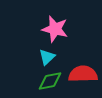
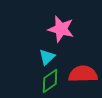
pink star: moved 6 px right
green diamond: rotated 25 degrees counterclockwise
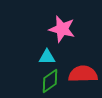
pink star: moved 1 px right
cyan triangle: rotated 42 degrees clockwise
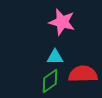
pink star: moved 7 px up
cyan triangle: moved 8 px right
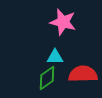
pink star: moved 1 px right
green diamond: moved 3 px left, 3 px up
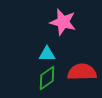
cyan triangle: moved 8 px left, 3 px up
red semicircle: moved 1 px left, 2 px up
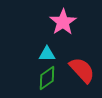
pink star: rotated 24 degrees clockwise
red semicircle: moved 2 px up; rotated 48 degrees clockwise
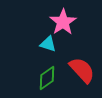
cyan triangle: moved 1 px right, 10 px up; rotated 18 degrees clockwise
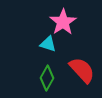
green diamond: rotated 25 degrees counterclockwise
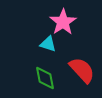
green diamond: moved 2 px left; rotated 40 degrees counterclockwise
